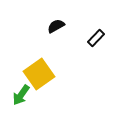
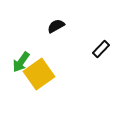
black rectangle: moved 5 px right, 11 px down
green arrow: moved 33 px up
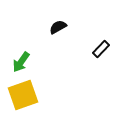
black semicircle: moved 2 px right, 1 px down
yellow square: moved 16 px left, 21 px down; rotated 16 degrees clockwise
